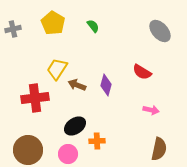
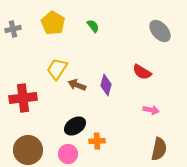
red cross: moved 12 px left
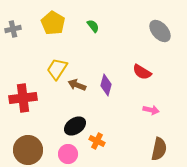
orange cross: rotated 28 degrees clockwise
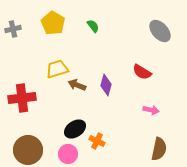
yellow trapezoid: rotated 40 degrees clockwise
red cross: moved 1 px left
black ellipse: moved 3 px down
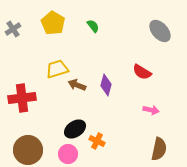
gray cross: rotated 21 degrees counterclockwise
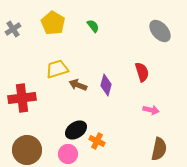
red semicircle: rotated 138 degrees counterclockwise
brown arrow: moved 1 px right
black ellipse: moved 1 px right, 1 px down
brown circle: moved 1 px left
